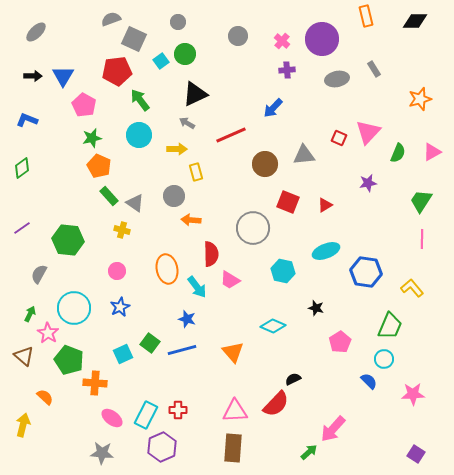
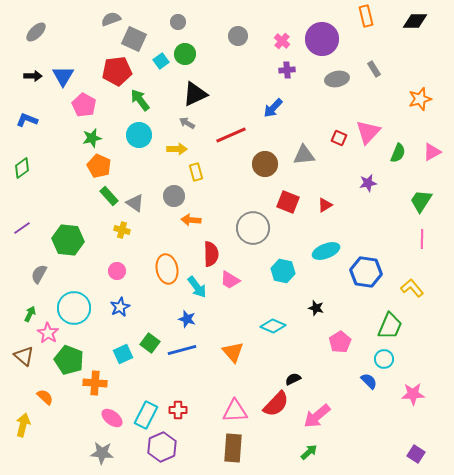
pink arrow at (333, 429): moved 16 px left, 13 px up; rotated 8 degrees clockwise
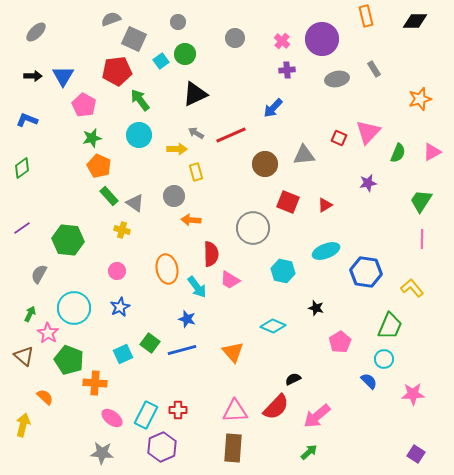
gray circle at (238, 36): moved 3 px left, 2 px down
gray arrow at (187, 123): moved 9 px right, 10 px down
red semicircle at (276, 404): moved 3 px down
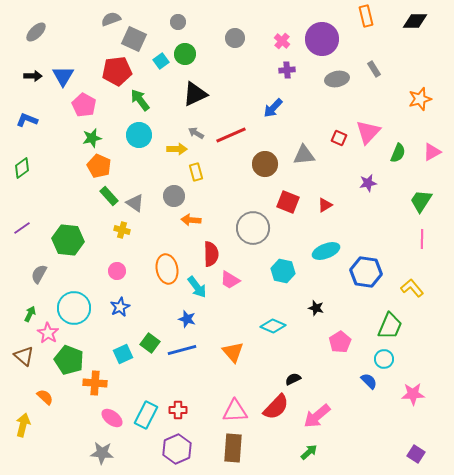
purple hexagon at (162, 447): moved 15 px right, 2 px down
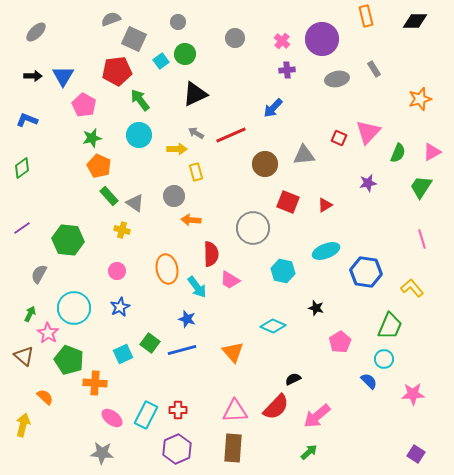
green trapezoid at (421, 201): moved 14 px up
pink line at (422, 239): rotated 18 degrees counterclockwise
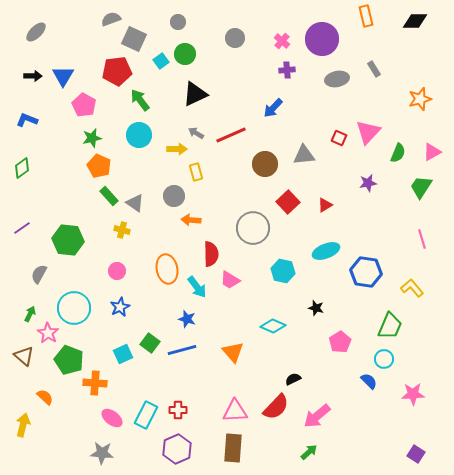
red square at (288, 202): rotated 25 degrees clockwise
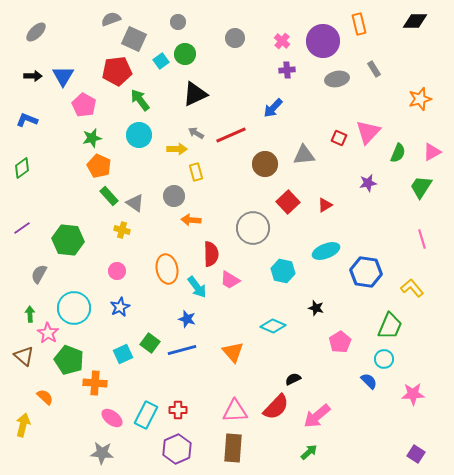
orange rectangle at (366, 16): moved 7 px left, 8 px down
purple circle at (322, 39): moved 1 px right, 2 px down
green arrow at (30, 314): rotated 28 degrees counterclockwise
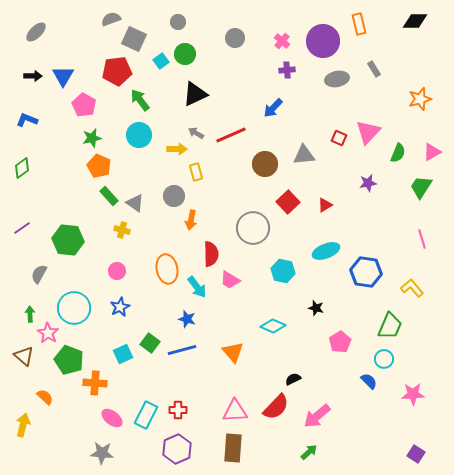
orange arrow at (191, 220): rotated 84 degrees counterclockwise
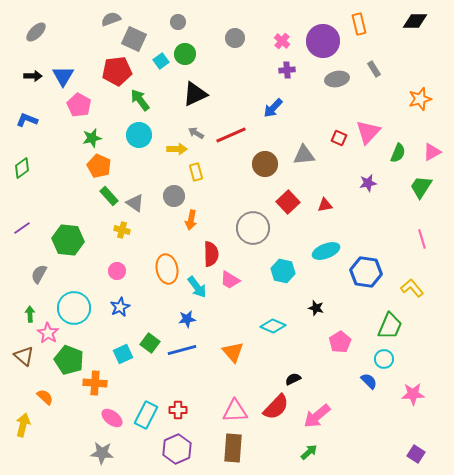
pink pentagon at (84, 105): moved 5 px left
red triangle at (325, 205): rotated 21 degrees clockwise
blue star at (187, 319): rotated 24 degrees counterclockwise
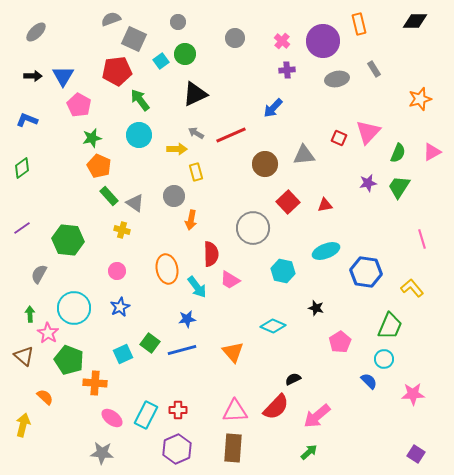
green trapezoid at (421, 187): moved 22 px left
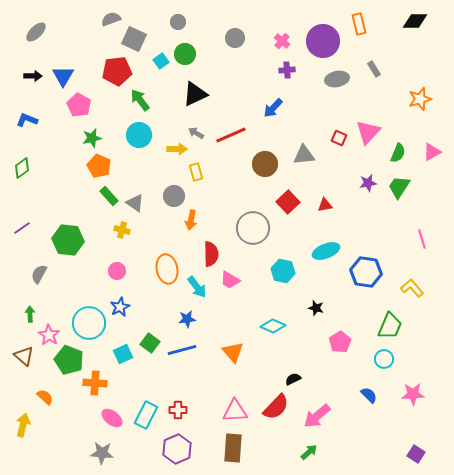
cyan circle at (74, 308): moved 15 px right, 15 px down
pink star at (48, 333): moved 1 px right, 2 px down
blue semicircle at (369, 381): moved 14 px down
